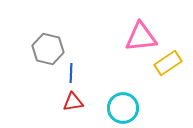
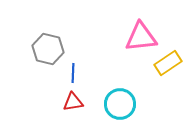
blue line: moved 2 px right
cyan circle: moved 3 px left, 4 px up
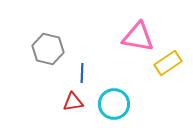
pink triangle: moved 3 px left; rotated 16 degrees clockwise
blue line: moved 9 px right
cyan circle: moved 6 px left
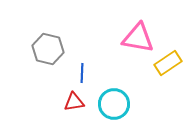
pink triangle: moved 1 px down
red triangle: moved 1 px right
